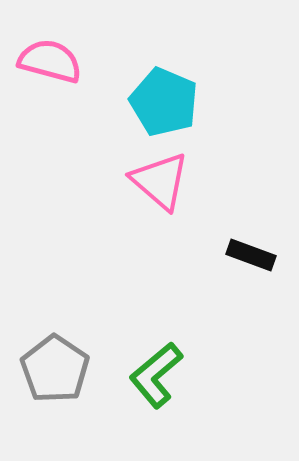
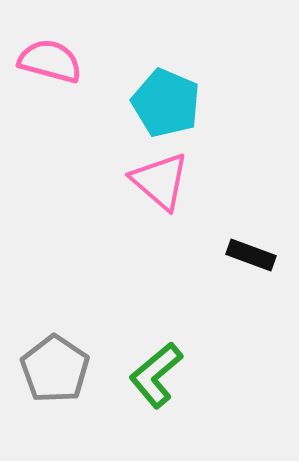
cyan pentagon: moved 2 px right, 1 px down
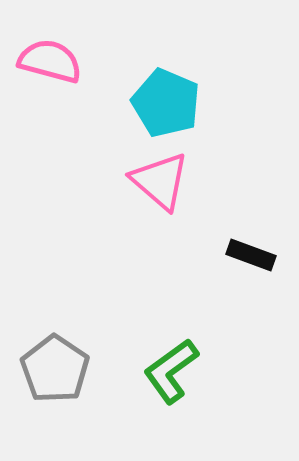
green L-shape: moved 15 px right, 4 px up; rotated 4 degrees clockwise
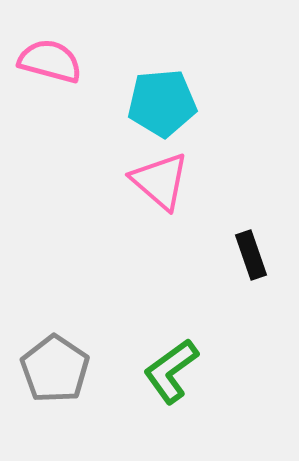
cyan pentagon: moved 4 px left; rotated 28 degrees counterclockwise
black rectangle: rotated 51 degrees clockwise
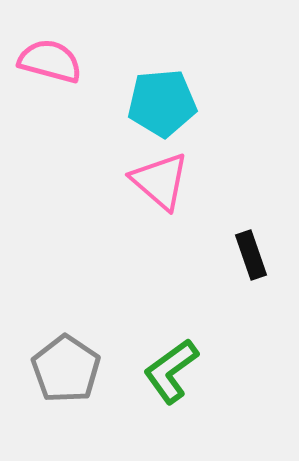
gray pentagon: moved 11 px right
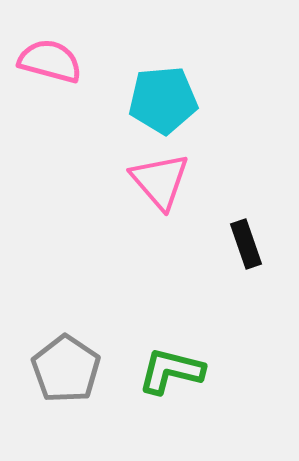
cyan pentagon: moved 1 px right, 3 px up
pink triangle: rotated 8 degrees clockwise
black rectangle: moved 5 px left, 11 px up
green L-shape: rotated 50 degrees clockwise
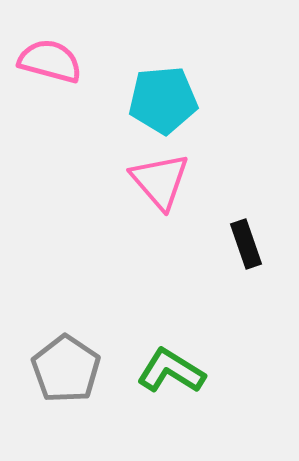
green L-shape: rotated 18 degrees clockwise
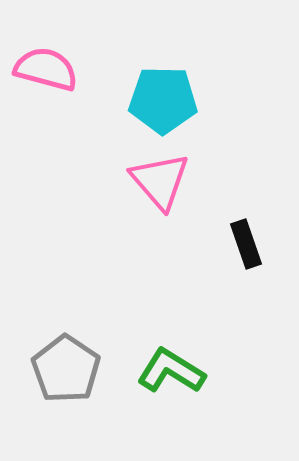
pink semicircle: moved 4 px left, 8 px down
cyan pentagon: rotated 6 degrees clockwise
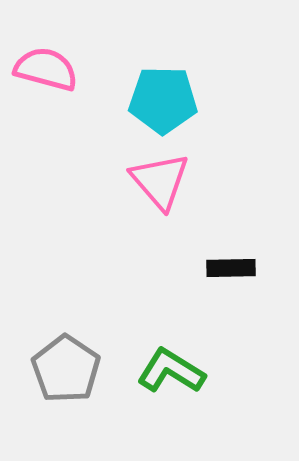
black rectangle: moved 15 px left, 24 px down; rotated 72 degrees counterclockwise
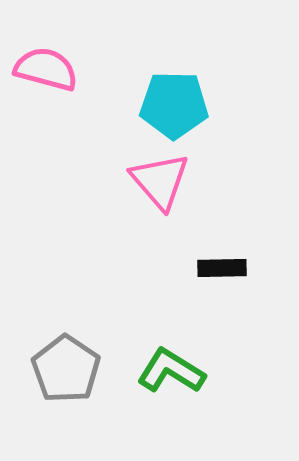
cyan pentagon: moved 11 px right, 5 px down
black rectangle: moved 9 px left
